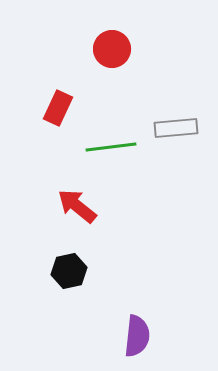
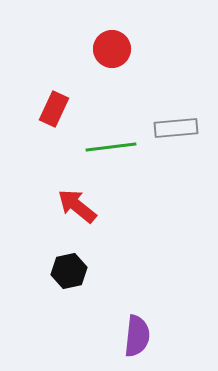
red rectangle: moved 4 px left, 1 px down
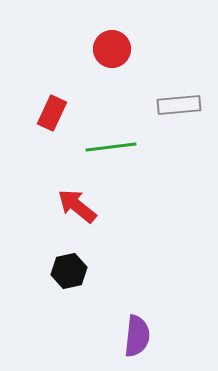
red rectangle: moved 2 px left, 4 px down
gray rectangle: moved 3 px right, 23 px up
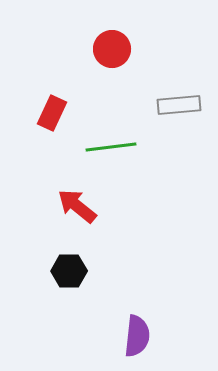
black hexagon: rotated 12 degrees clockwise
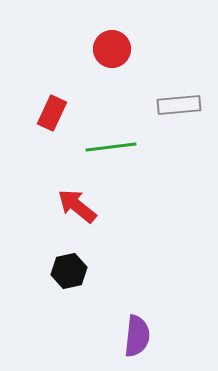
black hexagon: rotated 12 degrees counterclockwise
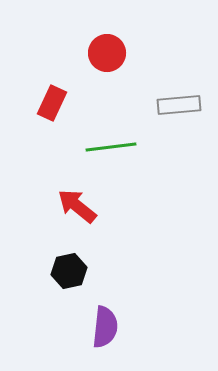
red circle: moved 5 px left, 4 px down
red rectangle: moved 10 px up
purple semicircle: moved 32 px left, 9 px up
